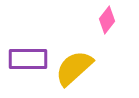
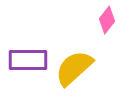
purple rectangle: moved 1 px down
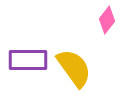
yellow semicircle: rotated 96 degrees clockwise
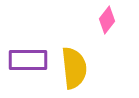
yellow semicircle: rotated 30 degrees clockwise
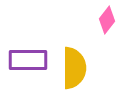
yellow semicircle: rotated 6 degrees clockwise
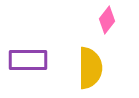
yellow semicircle: moved 16 px right
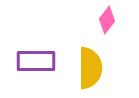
purple rectangle: moved 8 px right, 1 px down
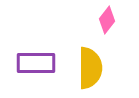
purple rectangle: moved 2 px down
